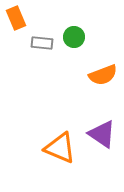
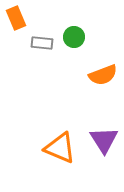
purple triangle: moved 2 px right, 6 px down; rotated 24 degrees clockwise
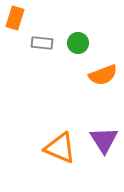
orange rectangle: moved 1 px left; rotated 40 degrees clockwise
green circle: moved 4 px right, 6 px down
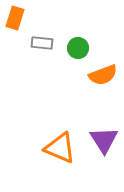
green circle: moved 5 px down
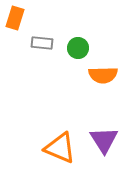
orange semicircle: rotated 20 degrees clockwise
